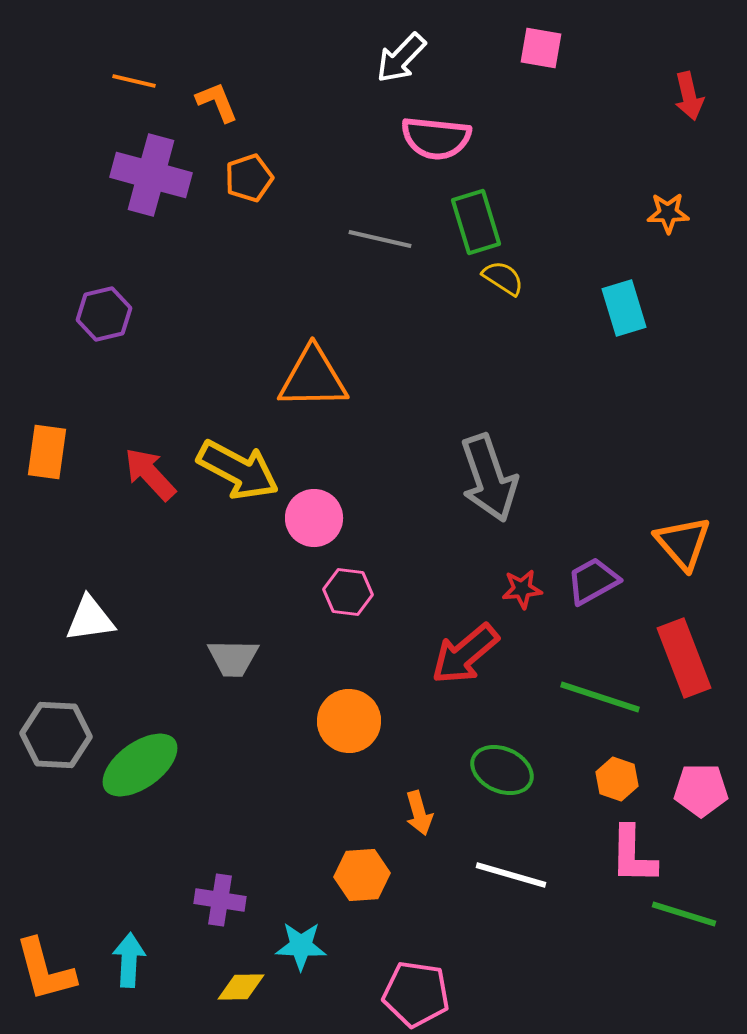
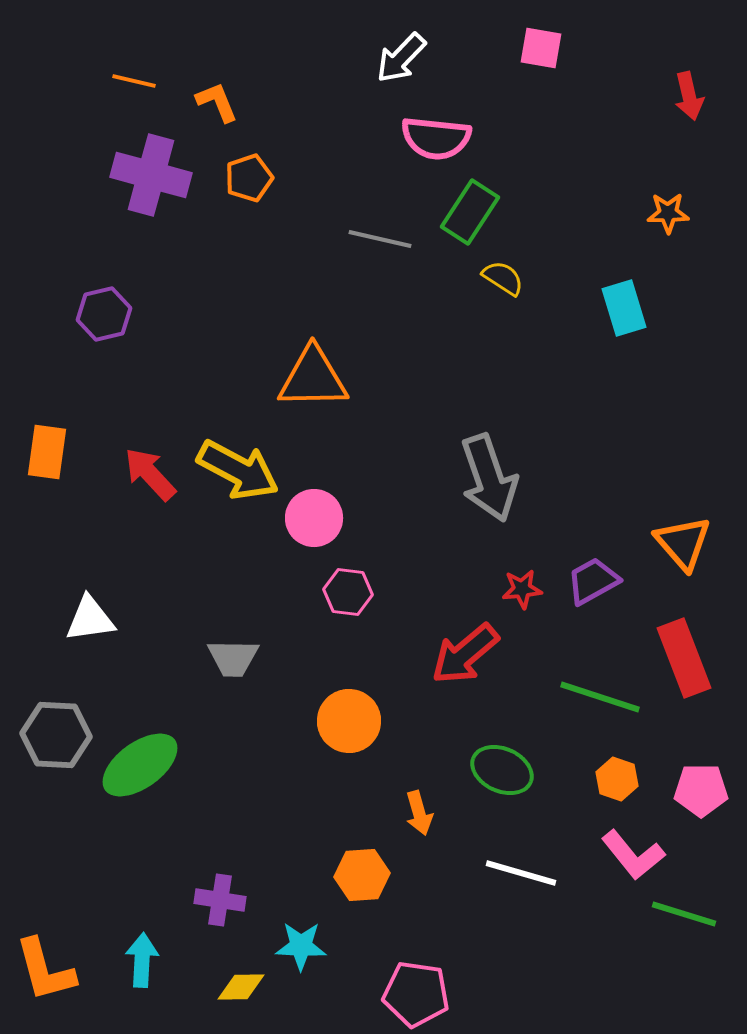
green rectangle at (476, 222): moved 6 px left, 10 px up; rotated 50 degrees clockwise
pink L-shape at (633, 855): rotated 40 degrees counterclockwise
white line at (511, 875): moved 10 px right, 2 px up
cyan arrow at (129, 960): moved 13 px right
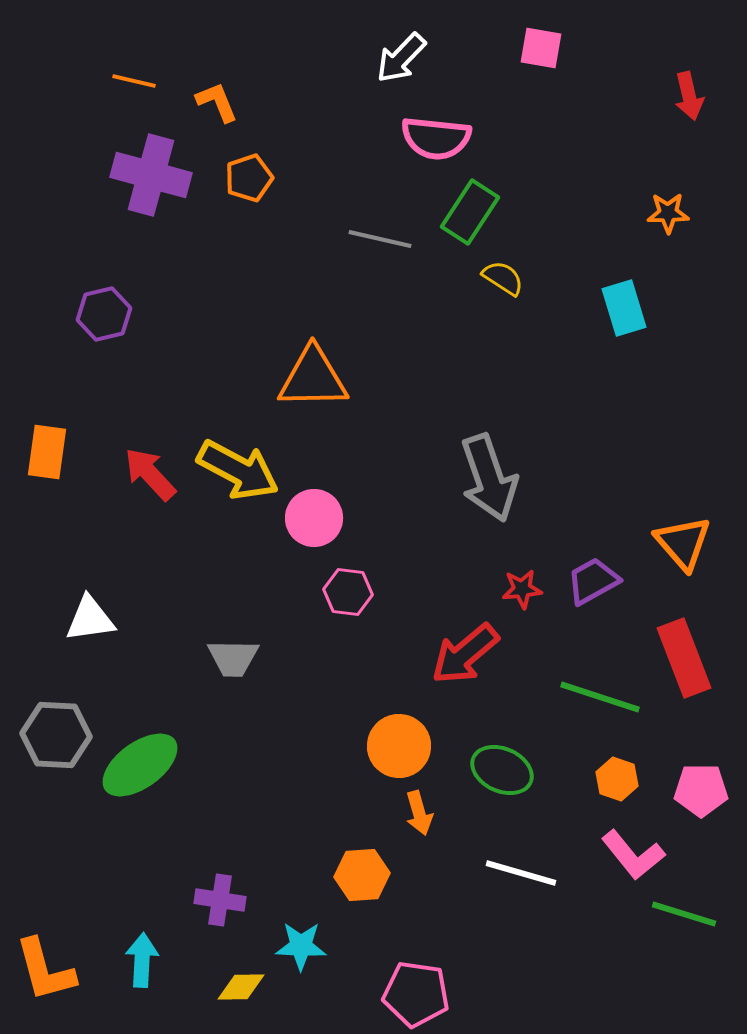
orange circle at (349, 721): moved 50 px right, 25 px down
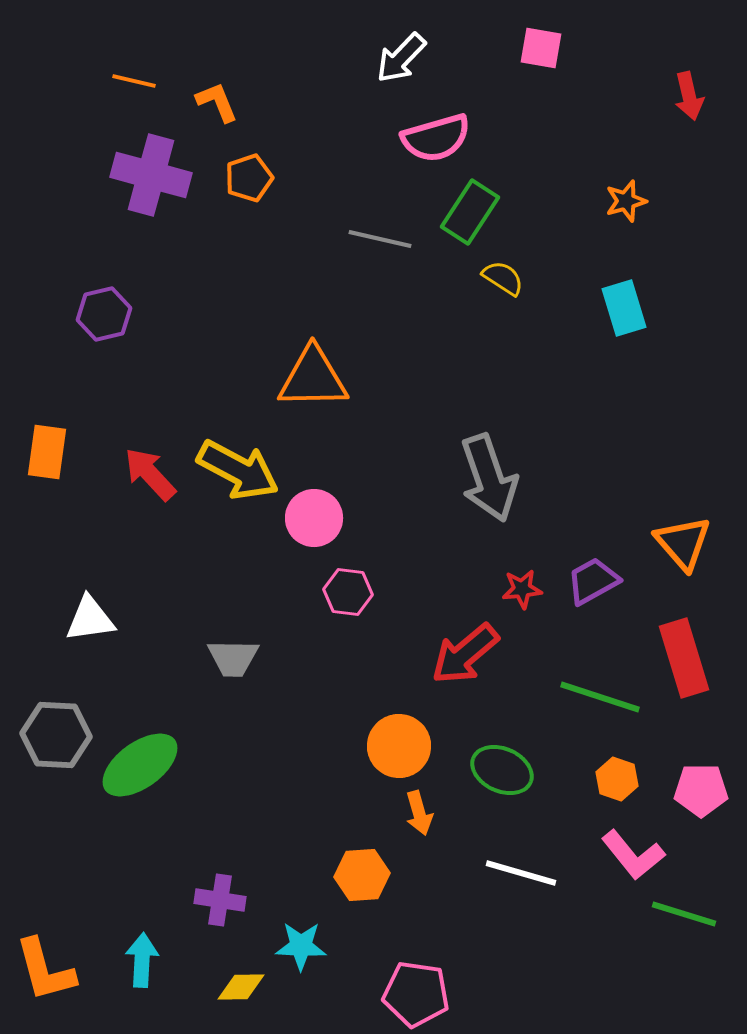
pink semicircle at (436, 138): rotated 22 degrees counterclockwise
orange star at (668, 213): moved 42 px left, 12 px up; rotated 15 degrees counterclockwise
red rectangle at (684, 658): rotated 4 degrees clockwise
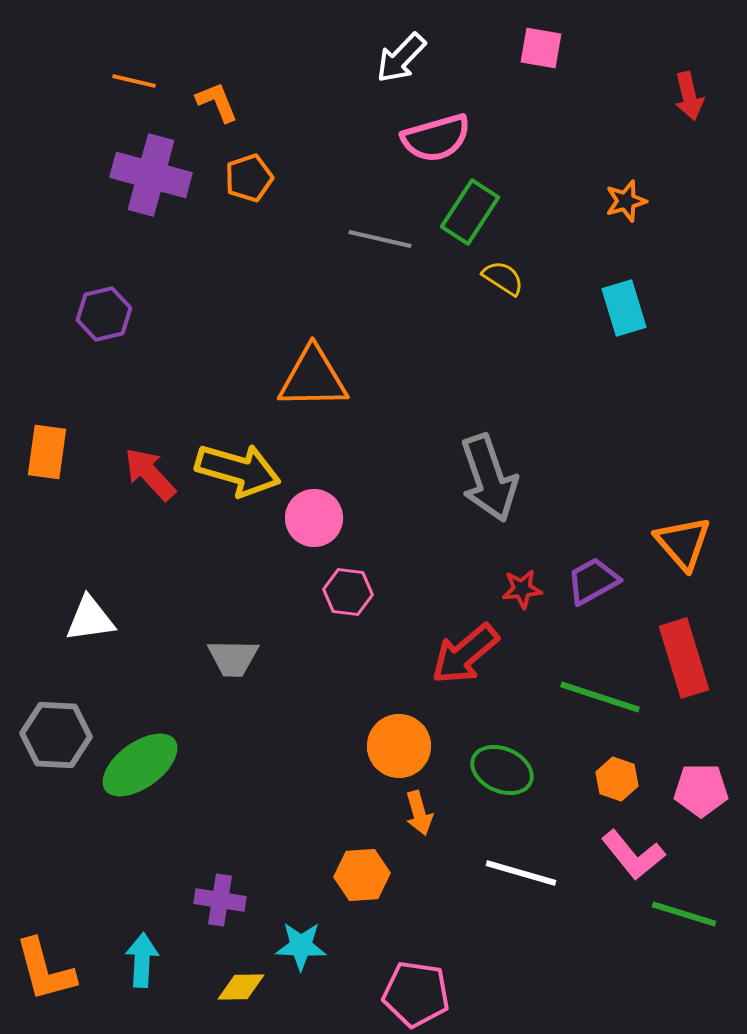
yellow arrow at (238, 470): rotated 12 degrees counterclockwise
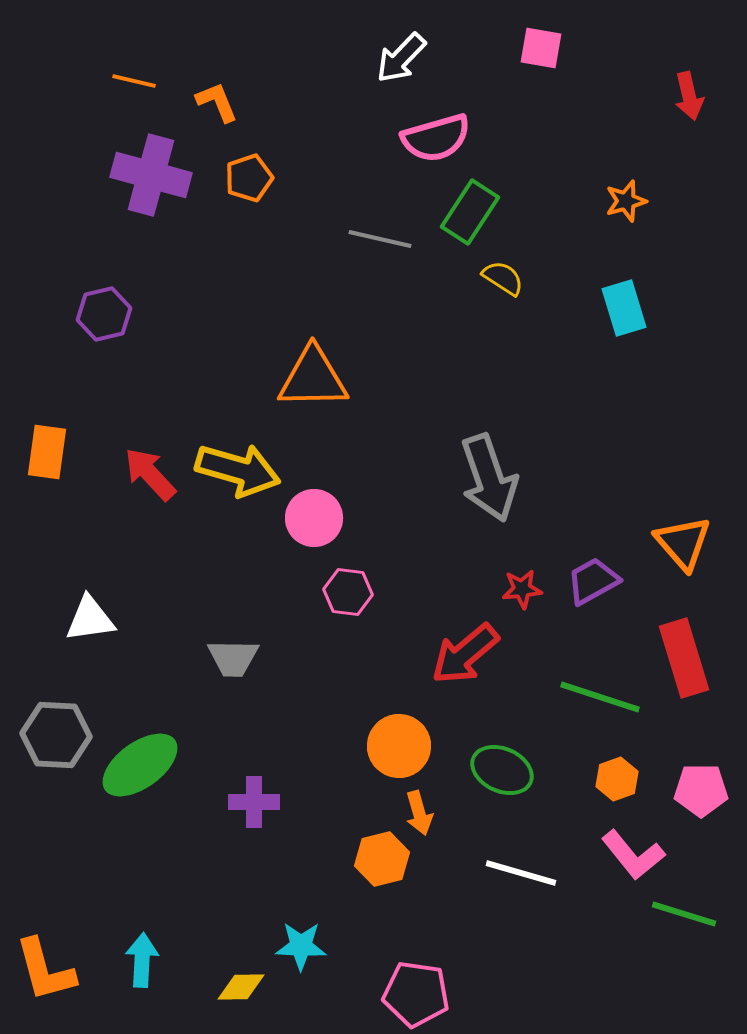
orange hexagon at (617, 779): rotated 21 degrees clockwise
orange hexagon at (362, 875): moved 20 px right, 16 px up; rotated 10 degrees counterclockwise
purple cross at (220, 900): moved 34 px right, 98 px up; rotated 9 degrees counterclockwise
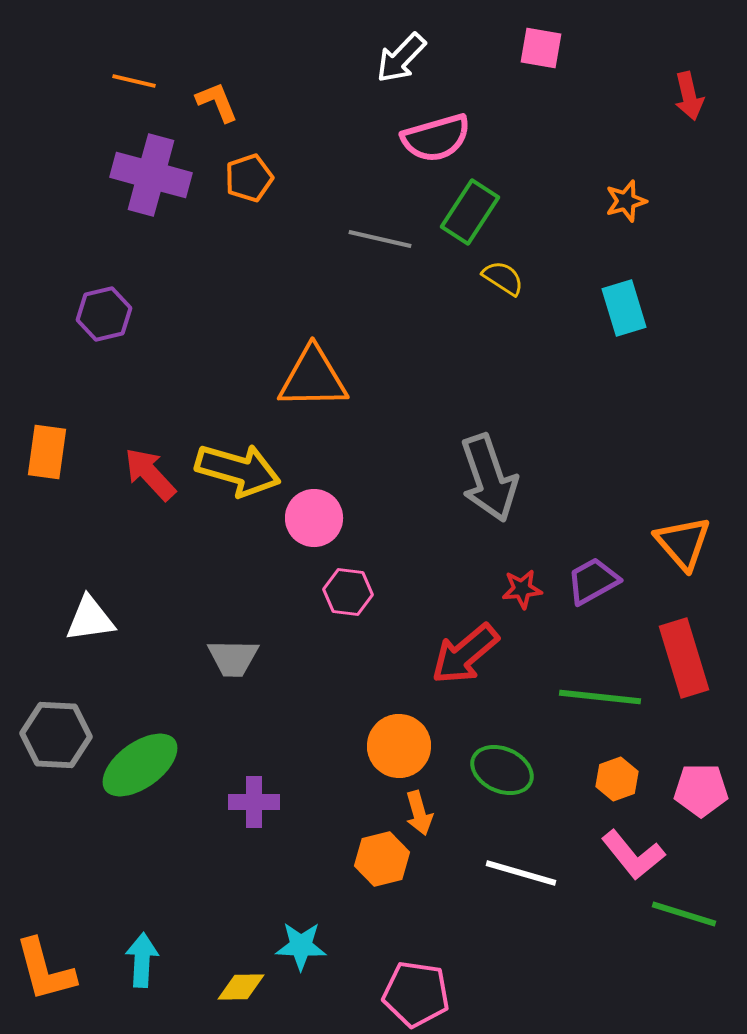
green line at (600, 697): rotated 12 degrees counterclockwise
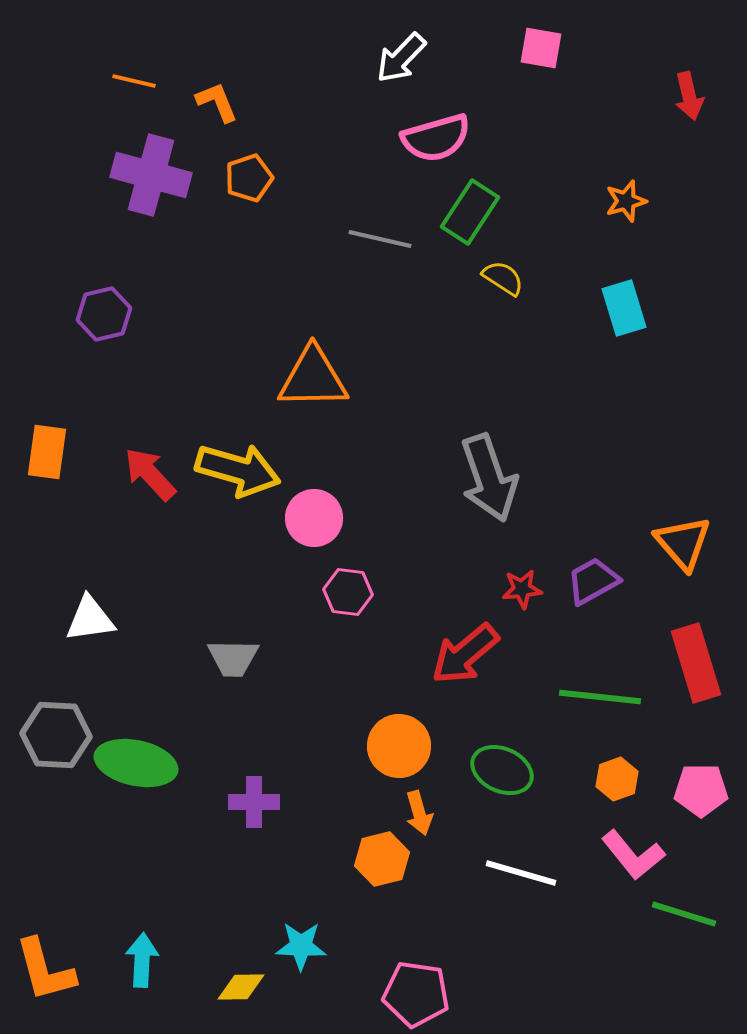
red rectangle at (684, 658): moved 12 px right, 5 px down
green ellipse at (140, 765): moved 4 px left, 2 px up; rotated 48 degrees clockwise
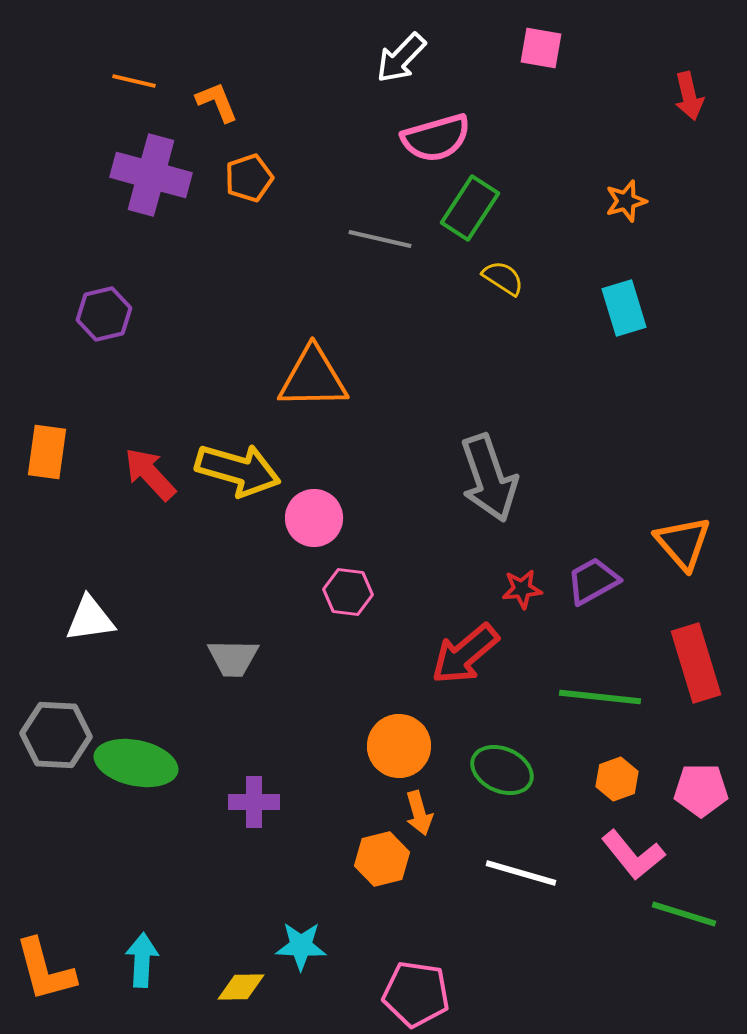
green rectangle at (470, 212): moved 4 px up
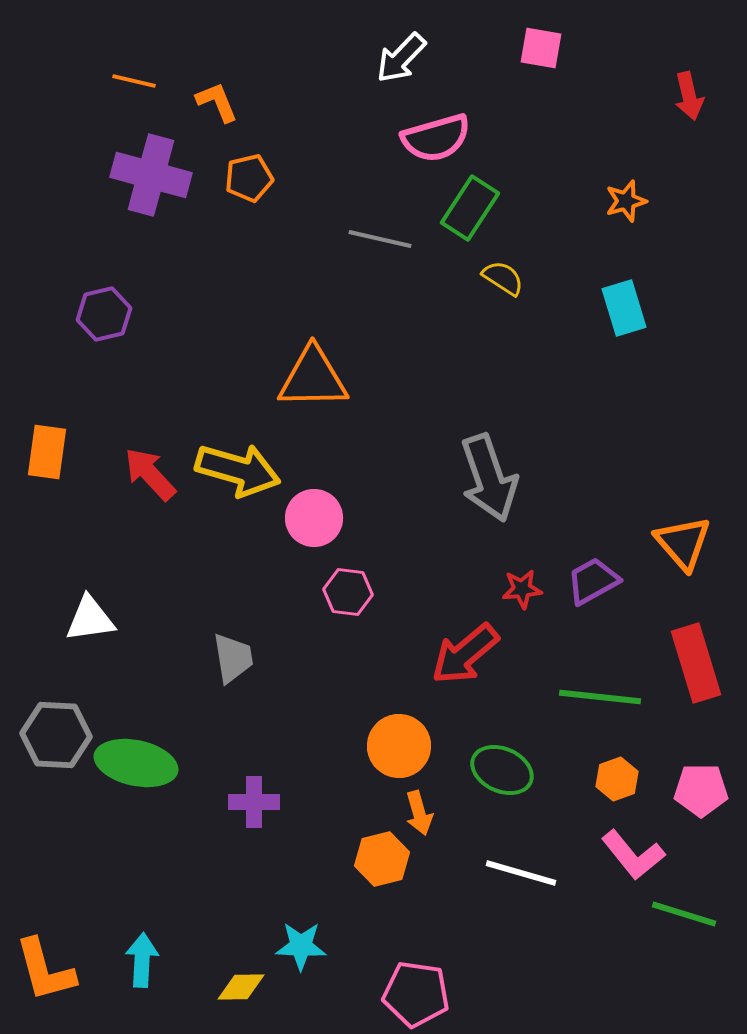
orange pentagon at (249, 178): rotated 6 degrees clockwise
gray trapezoid at (233, 658): rotated 100 degrees counterclockwise
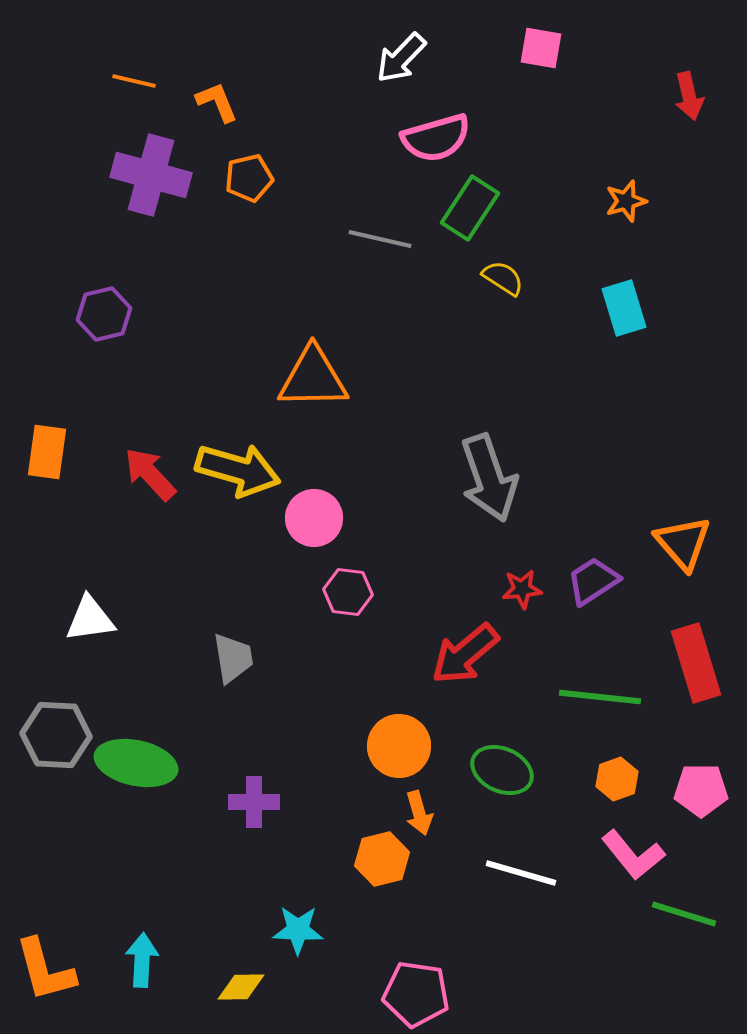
purple trapezoid at (593, 581): rotated 4 degrees counterclockwise
cyan star at (301, 946): moved 3 px left, 16 px up
